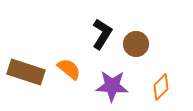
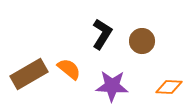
brown circle: moved 6 px right, 3 px up
brown rectangle: moved 3 px right, 2 px down; rotated 48 degrees counterclockwise
orange diamond: moved 8 px right; rotated 48 degrees clockwise
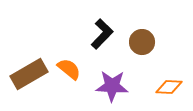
black L-shape: rotated 12 degrees clockwise
brown circle: moved 1 px down
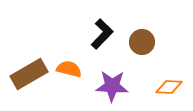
orange semicircle: rotated 25 degrees counterclockwise
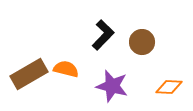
black L-shape: moved 1 px right, 1 px down
orange semicircle: moved 3 px left
purple star: rotated 12 degrees clockwise
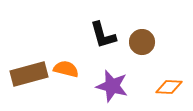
black L-shape: rotated 120 degrees clockwise
brown rectangle: rotated 15 degrees clockwise
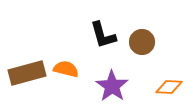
brown rectangle: moved 2 px left, 1 px up
purple star: rotated 20 degrees clockwise
